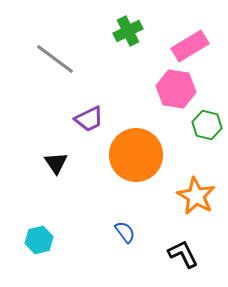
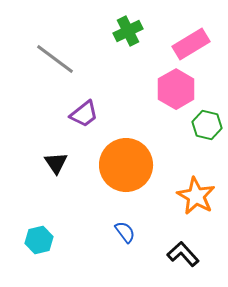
pink rectangle: moved 1 px right, 2 px up
pink hexagon: rotated 21 degrees clockwise
purple trapezoid: moved 5 px left, 5 px up; rotated 12 degrees counterclockwise
orange circle: moved 10 px left, 10 px down
black L-shape: rotated 16 degrees counterclockwise
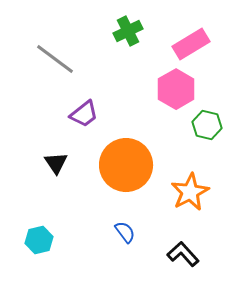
orange star: moved 6 px left, 4 px up; rotated 15 degrees clockwise
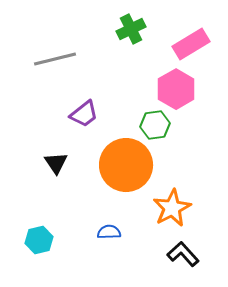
green cross: moved 3 px right, 2 px up
gray line: rotated 51 degrees counterclockwise
green hexagon: moved 52 px left; rotated 20 degrees counterclockwise
orange star: moved 18 px left, 16 px down
blue semicircle: moved 16 px left; rotated 55 degrees counterclockwise
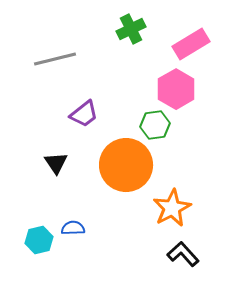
blue semicircle: moved 36 px left, 4 px up
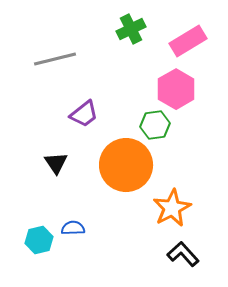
pink rectangle: moved 3 px left, 3 px up
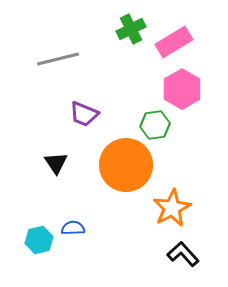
pink rectangle: moved 14 px left, 1 px down
gray line: moved 3 px right
pink hexagon: moved 6 px right
purple trapezoid: rotated 60 degrees clockwise
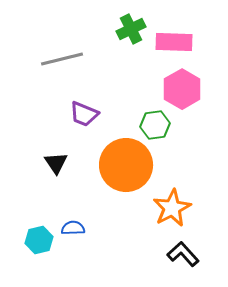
pink rectangle: rotated 33 degrees clockwise
gray line: moved 4 px right
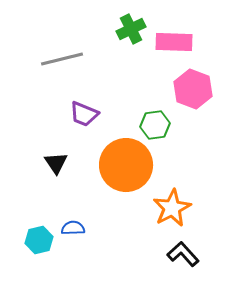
pink hexagon: moved 11 px right; rotated 9 degrees counterclockwise
